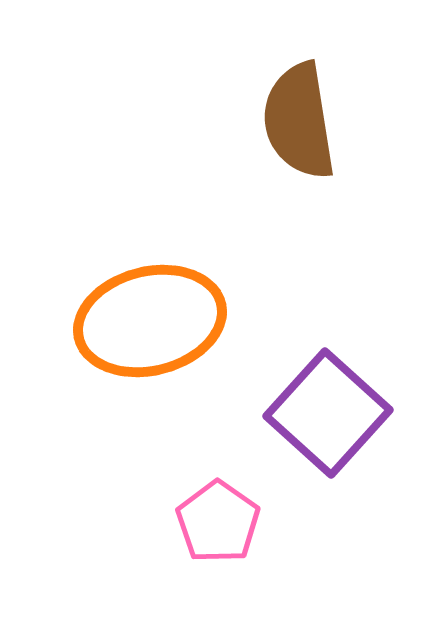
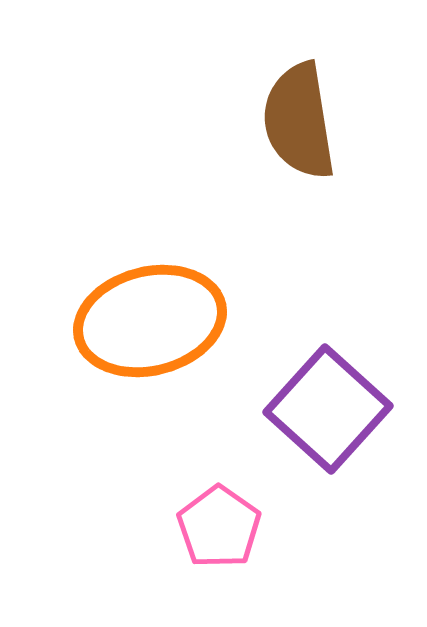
purple square: moved 4 px up
pink pentagon: moved 1 px right, 5 px down
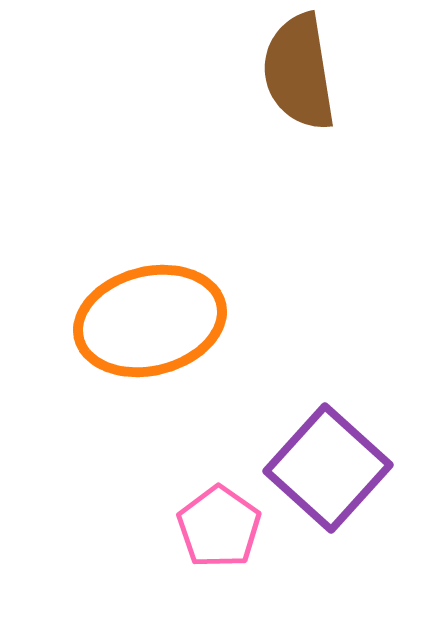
brown semicircle: moved 49 px up
purple square: moved 59 px down
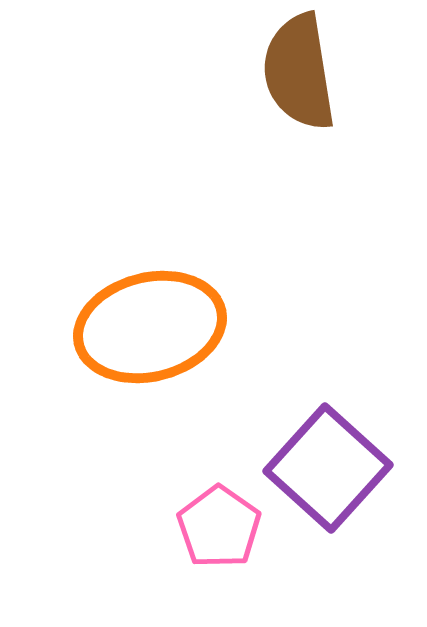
orange ellipse: moved 6 px down
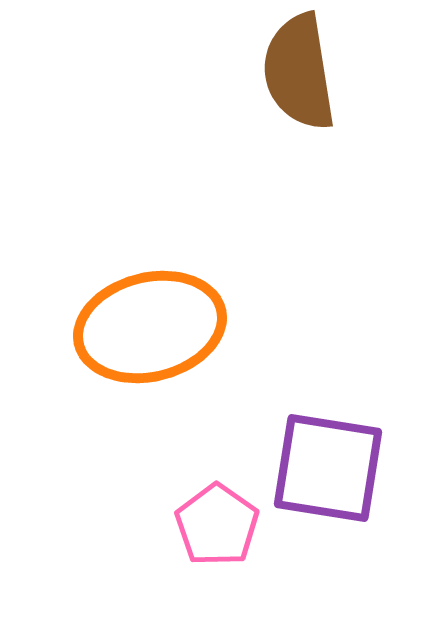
purple square: rotated 33 degrees counterclockwise
pink pentagon: moved 2 px left, 2 px up
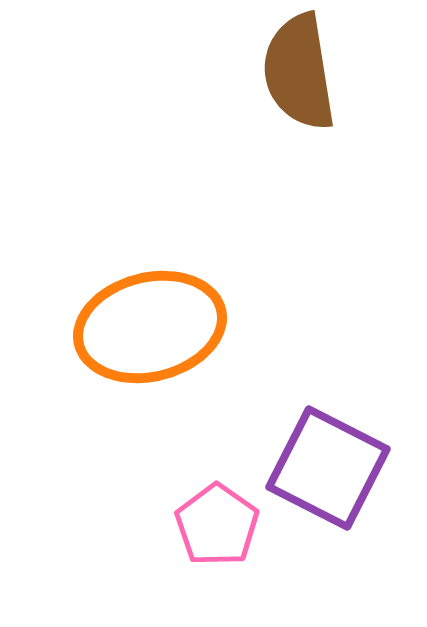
purple square: rotated 18 degrees clockwise
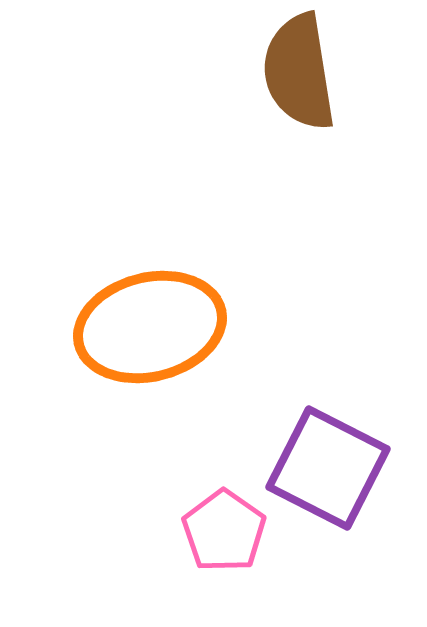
pink pentagon: moved 7 px right, 6 px down
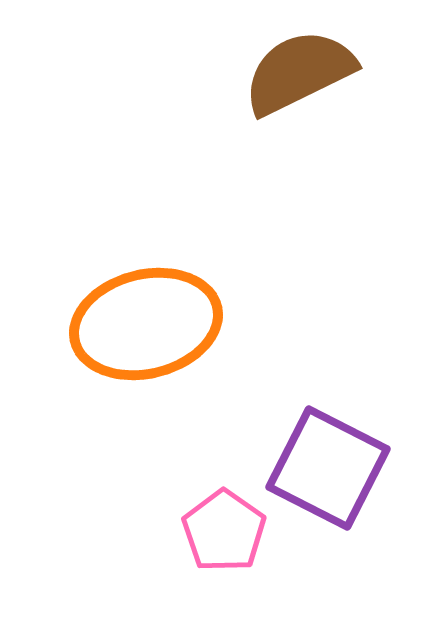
brown semicircle: rotated 73 degrees clockwise
orange ellipse: moved 4 px left, 3 px up
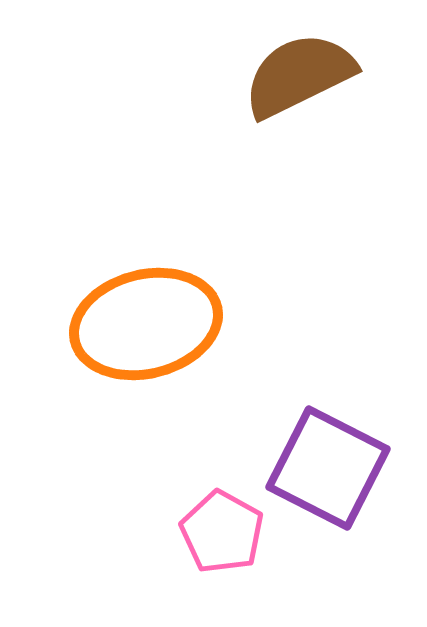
brown semicircle: moved 3 px down
pink pentagon: moved 2 px left, 1 px down; rotated 6 degrees counterclockwise
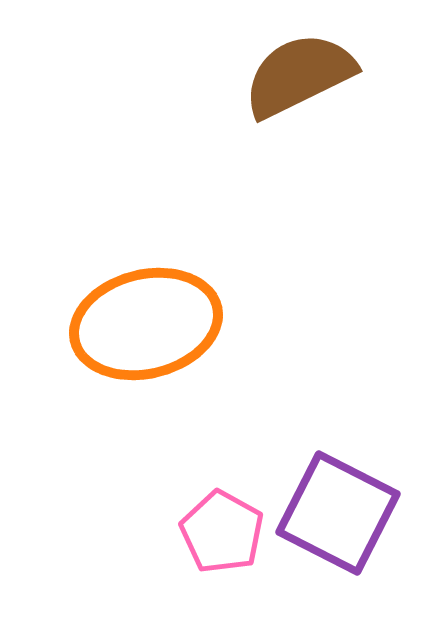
purple square: moved 10 px right, 45 px down
